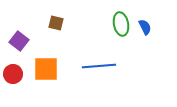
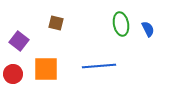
blue semicircle: moved 3 px right, 2 px down
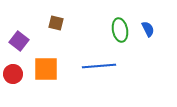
green ellipse: moved 1 px left, 6 px down
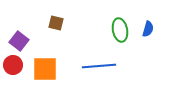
blue semicircle: rotated 42 degrees clockwise
orange square: moved 1 px left
red circle: moved 9 px up
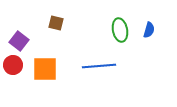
blue semicircle: moved 1 px right, 1 px down
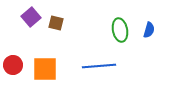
purple square: moved 12 px right, 24 px up; rotated 12 degrees clockwise
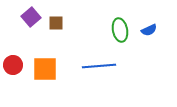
brown square: rotated 14 degrees counterclockwise
blue semicircle: rotated 49 degrees clockwise
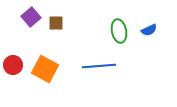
green ellipse: moved 1 px left, 1 px down
orange square: rotated 28 degrees clockwise
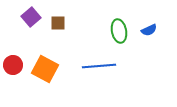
brown square: moved 2 px right
